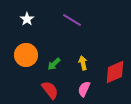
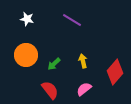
white star: rotated 24 degrees counterclockwise
yellow arrow: moved 2 px up
red diamond: rotated 25 degrees counterclockwise
pink semicircle: rotated 28 degrees clockwise
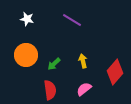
red semicircle: rotated 30 degrees clockwise
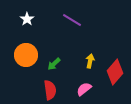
white star: rotated 24 degrees clockwise
yellow arrow: moved 7 px right; rotated 24 degrees clockwise
